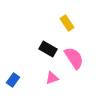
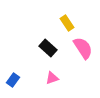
black rectangle: moved 1 px up; rotated 12 degrees clockwise
pink semicircle: moved 9 px right, 10 px up
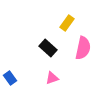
yellow rectangle: rotated 70 degrees clockwise
pink semicircle: rotated 45 degrees clockwise
blue rectangle: moved 3 px left, 2 px up; rotated 72 degrees counterclockwise
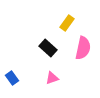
blue rectangle: moved 2 px right
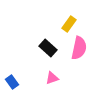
yellow rectangle: moved 2 px right, 1 px down
pink semicircle: moved 4 px left
blue rectangle: moved 4 px down
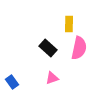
yellow rectangle: rotated 35 degrees counterclockwise
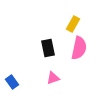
yellow rectangle: moved 4 px right; rotated 28 degrees clockwise
black rectangle: rotated 36 degrees clockwise
pink triangle: moved 1 px right
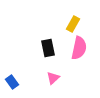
pink triangle: rotated 24 degrees counterclockwise
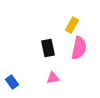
yellow rectangle: moved 1 px left, 1 px down
pink triangle: rotated 32 degrees clockwise
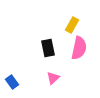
pink triangle: rotated 32 degrees counterclockwise
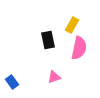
black rectangle: moved 8 px up
pink triangle: moved 1 px right, 1 px up; rotated 24 degrees clockwise
